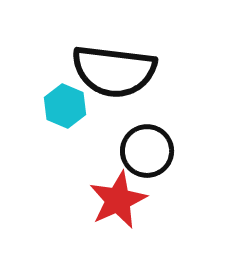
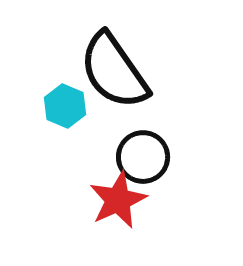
black semicircle: rotated 48 degrees clockwise
black circle: moved 4 px left, 6 px down
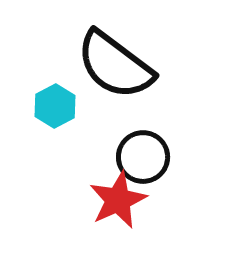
black semicircle: moved 1 px right, 6 px up; rotated 18 degrees counterclockwise
cyan hexagon: moved 10 px left; rotated 9 degrees clockwise
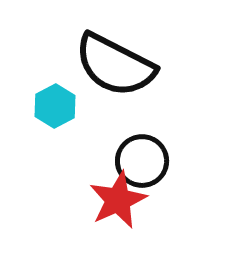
black semicircle: rotated 10 degrees counterclockwise
black circle: moved 1 px left, 4 px down
